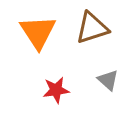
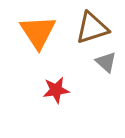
gray triangle: moved 2 px left, 18 px up
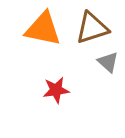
orange triangle: moved 5 px right, 3 px up; rotated 45 degrees counterclockwise
gray triangle: moved 2 px right
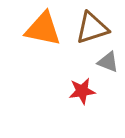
gray triangle: rotated 20 degrees counterclockwise
red star: moved 26 px right, 1 px down
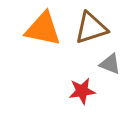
brown triangle: moved 1 px left
gray triangle: moved 2 px right, 2 px down
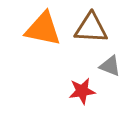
brown triangle: rotated 21 degrees clockwise
gray triangle: moved 2 px down
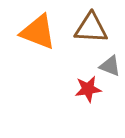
orange triangle: moved 5 px left, 3 px down; rotated 9 degrees clockwise
red star: moved 6 px right, 2 px up
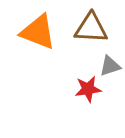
gray triangle: rotated 40 degrees counterclockwise
